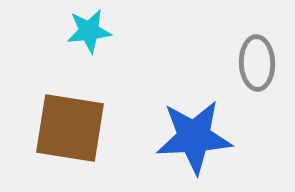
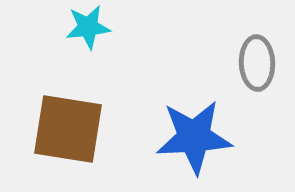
cyan star: moved 1 px left, 4 px up
brown square: moved 2 px left, 1 px down
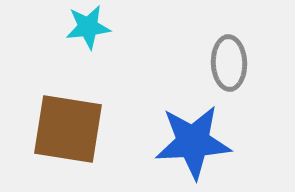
gray ellipse: moved 28 px left
blue star: moved 1 px left, 5 px down
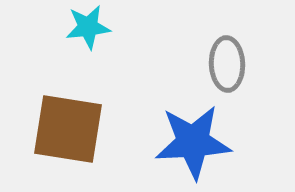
gray ellipse: moved 2 px left, 1 px down
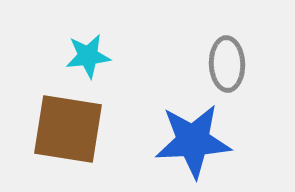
cyan star: moved 29 px down
blue star: moved 1 px up
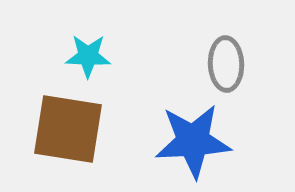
cyan star: rotated 9 degrees clockwise
gray ellipse: moved 1 px left
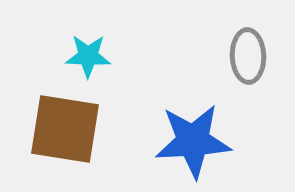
gray ellipse: moved 22 px right, 8 px up
brown square: moved 3 px left
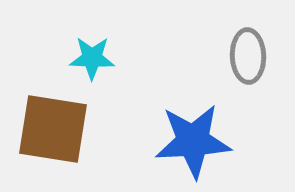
cyan star: moved 4 px right, 2 px down
brown square: moved 12 px left
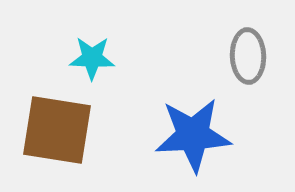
brown square: moved 4 px right, 1 px down
blue star: moved 6 px up
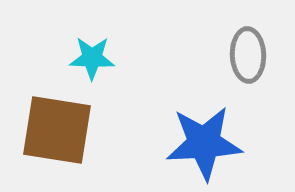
gray ellipse: moved 1 px up
blue star: moved 11 px right, 8 px down
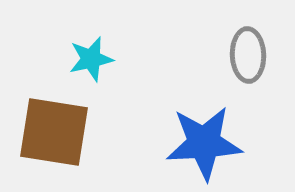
cyan star: moved 1 px left, 1 px down; rotated 15 degrees counterclockwise
brown square: moved 3 px left, 2 px down
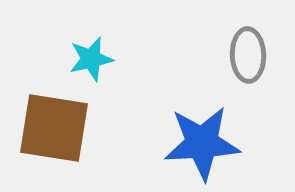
brown square: moved 4 px up
blue star: moved 2 px left
